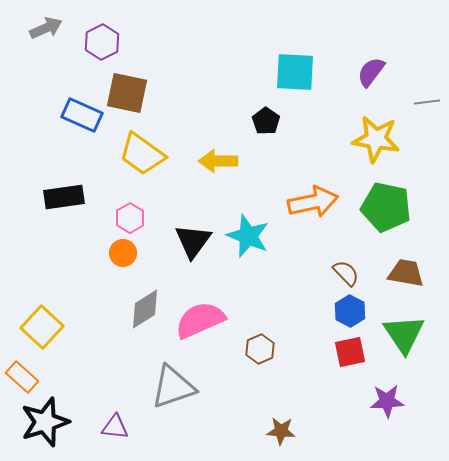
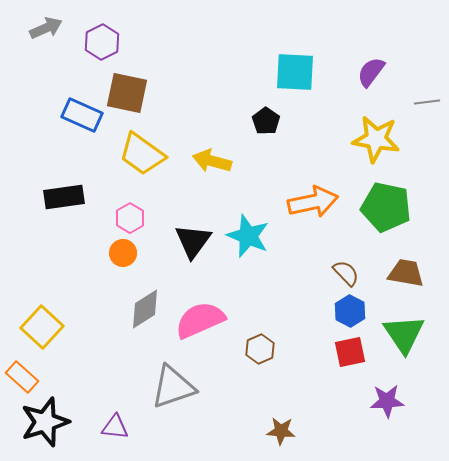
yellow arrow: moved 6 px left; rotated 15 degrees clockwise
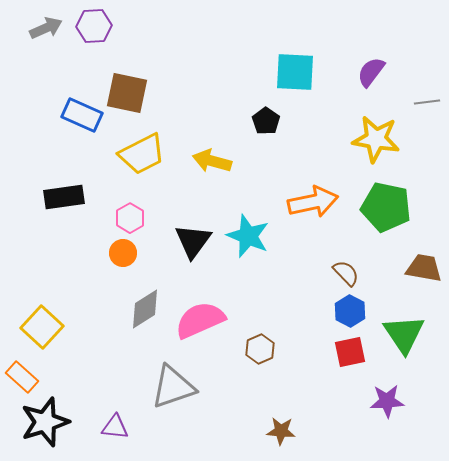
purple hexagon: moved 8 px left, 16 px up; rotated 24 degrees clockwise
yellow trapezoid: rotated 63 degrees counterclockwise
brown trapezoid: moved 18 px right, 5 px up
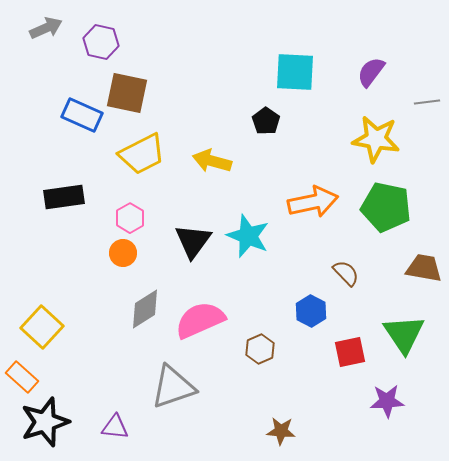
purple hexagon: moved 7 px right, 16 px down; rotated 16 degrees clockwise
blue hexagon: moved 39 px left
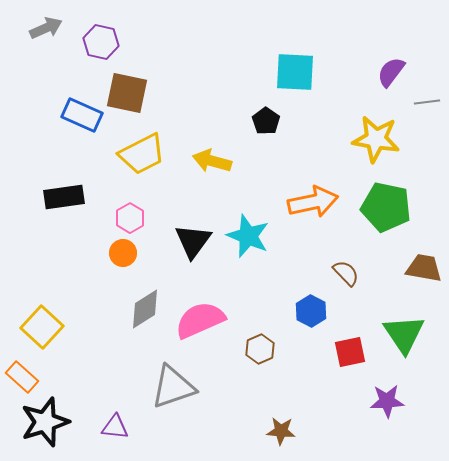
purple semicircle: moved 20 px right
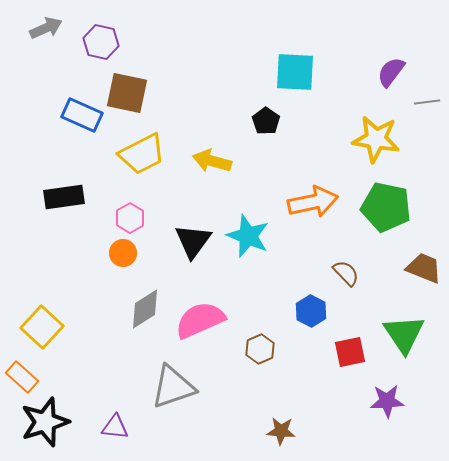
brown trapezoid: rotated 12 degrees clockwise
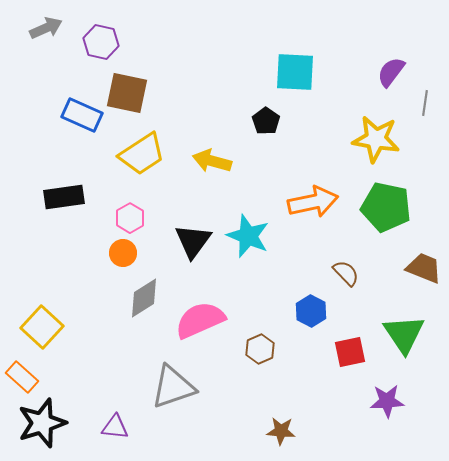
gray line: moved 2 px left, 1 px down; rotated 75 degrees counterclockwise
yellow trapezoid: rotated 6 degrees counterclockwise
gray diamond: moved 1 px left, 11 px up
black star: moved 3 px left, 1 px down
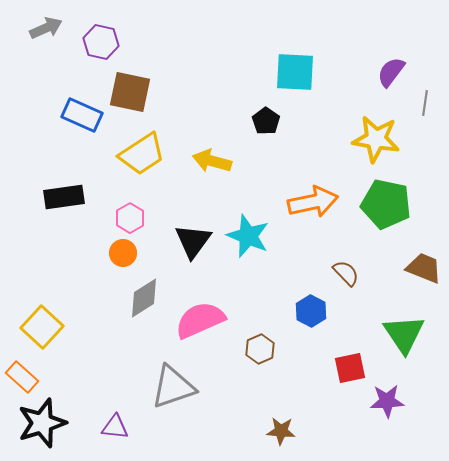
brown square: moved 3 px right, 1 px up
green pentagon: moved 3 px up
red square: moved 16 px down
